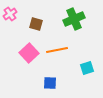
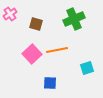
pink square: moved 3 px right, 1 px down
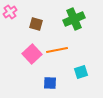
pink cross: moved 2 px up
cyan square: moved 6 px left, 4 px down
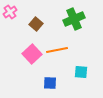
brown square: rotated 24 degrees clockwise
cyan square: rotated 24 degrees clockwise
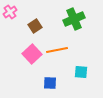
brown square: moved 1 px left, 2 px down; rotated 16 degrees clockwise
